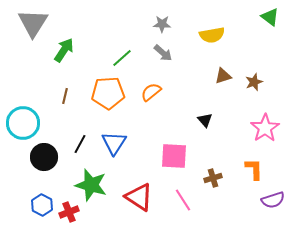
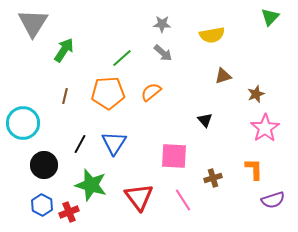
green triangle: rotated 36 degrees clockwise
brown star: moved 2 px right, 12 px down
black circle: moved 8 px down
red triangle: rotated 20 degrees clockwise
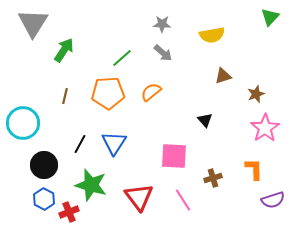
blue hexagon: moved 2 px right, 6 px up
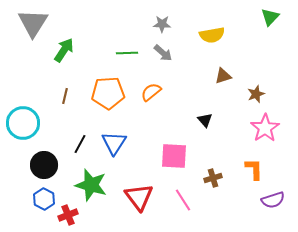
green line: moved 5 px right, 5 px up; rotated 40 degrees clockwise
red cross: moved 1 px left, 3 px down
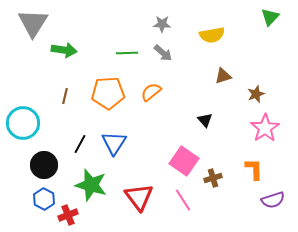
green arrow: rotated 65 degrees clockwise
pink square: moved 10 px right, 5 px down; rotated 32 degrees clockwise
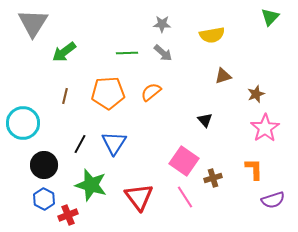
green arrow: moved 2 px down; rotated 135 degrees clockwise
pink line: moved 2 px right, 3 px up
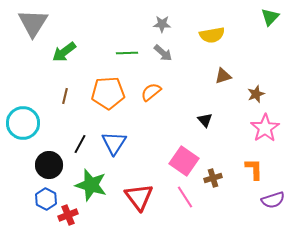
black circle: moved 5 px right
blue hexagon: moved 2 px right
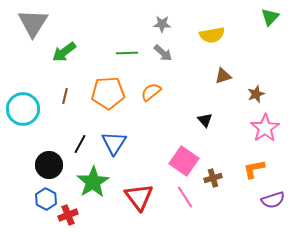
cyan circle: moved 14 px up
orange L-shape: rotated 100 degrees counterclockwise
green star: moved 2 px right, 3 px up; rotated 24 degrees clockwise
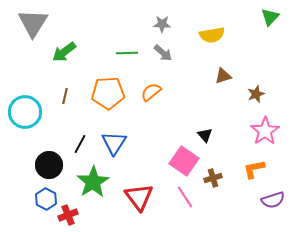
cyan circle: moved 2 px right, 3 px down
black triangle: moved 15 px down
pink star: moved 3 px down
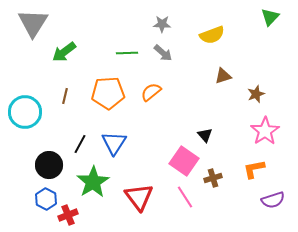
yellow semicircle: rotated 10 degrees counterclockwise
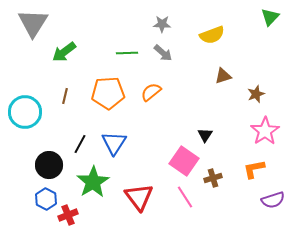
black triangle: rotated 14 degrees clockwise
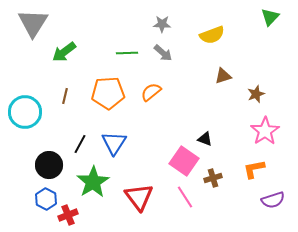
black triangle: moved 4 px down; rotated 42 degrees counterclockwise
